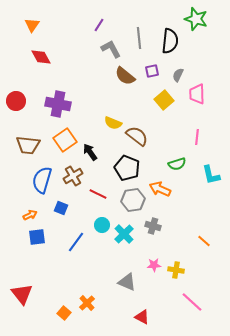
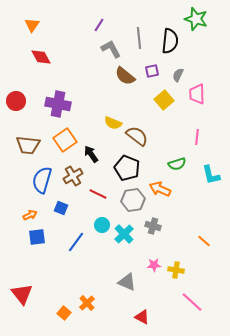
black arrow at (90, 152): moved 1 px right, 2 px down
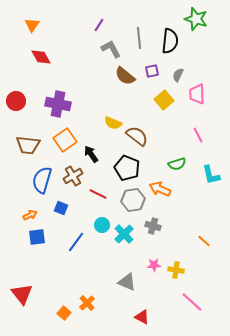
pink line at (197, 137): moved 1 px right, 2 px up; rotated 35 degrees counterclockwise
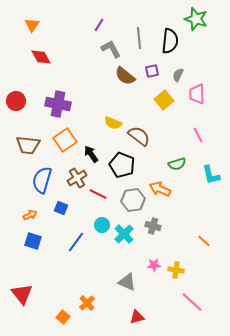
brown semicircle at (137, 136): moved 2 px right
black pentagon at (127, 168): moved 5 px left, 3 px up
brown cross at (73, 176): moved 4 px right, 2 px down
blue square at (37, 237): moved 4 px left, 4 px down; rotated 24 degrees clockwise
orange square at (64, 313): moved 1 px left, 4 px down
red triangle at (142, 317): moved 5 px left; rotated 42 degrees counterclockwise
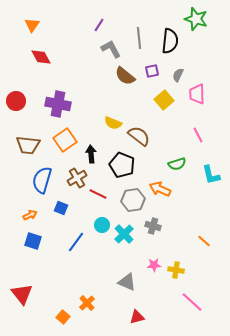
black arrow at (91, 154): rotated 30 degrees clockwise
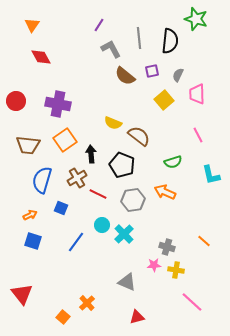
green semicircle at (177, 164): moved 4 px left, 2 px up
orange arrow at (160, 189): moved 5 px right, 3 px down
gray cross at (153, 226): moved 14 px right, 21 px down
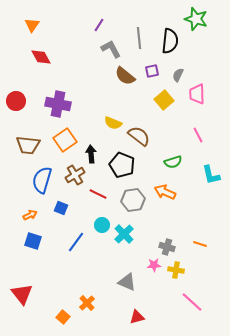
brown cross at (77, 178): moved 2 px left, 3 px up
orange line at (204, 241): moved 4 px left, 3 px down; rotated 24 degrees counterclockwise
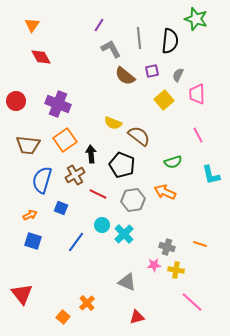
purple cross at (58, 104): rotated 10 degrees clockwise
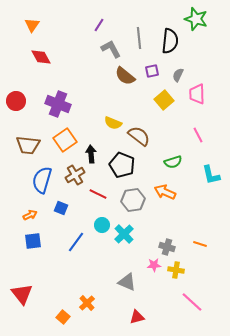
blue square at (33, 241): rotated 24 degrees counterclockwise
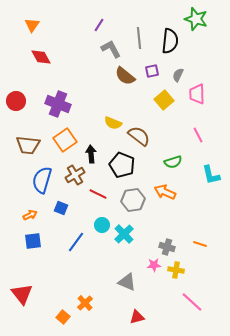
orange cross at (87, 303): moved 2 px left
